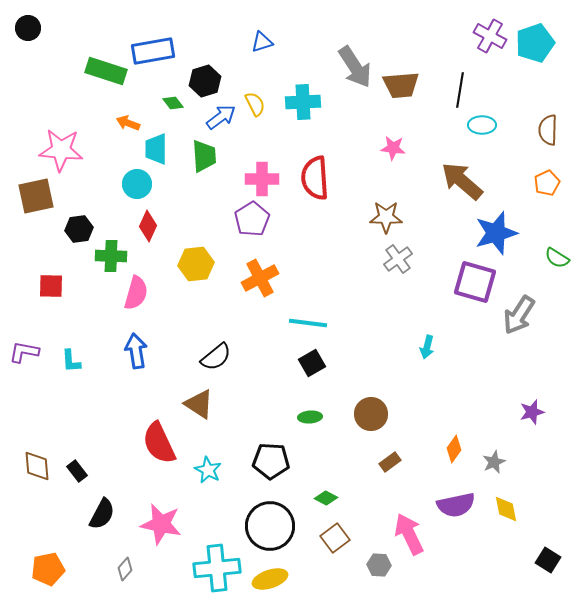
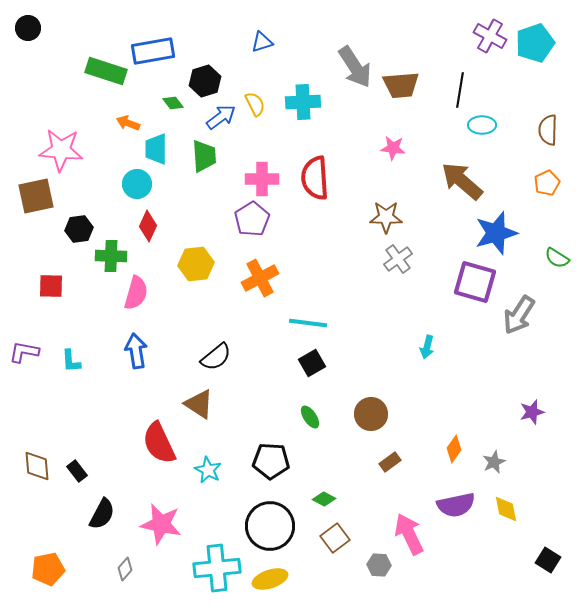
green ellipse at (310, 417): rotated 60 degrees clockwise
green diamond at (326, 498): moved 2 px left, 1 px down
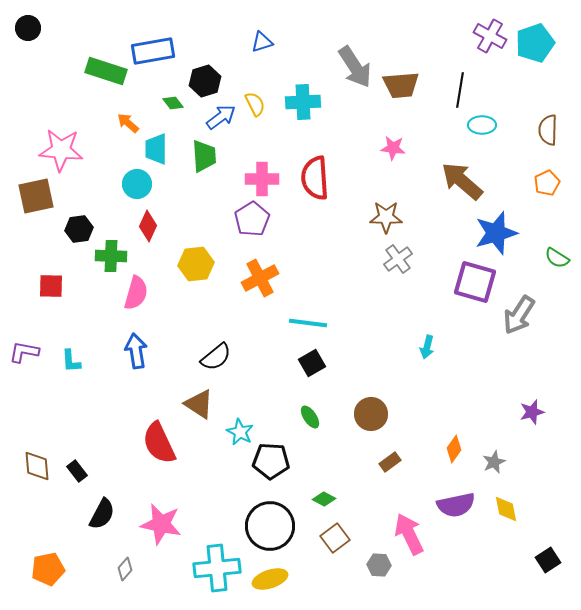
orange arrow at (128, 123): rotated 20 degrees clockwise
cyan star at (208, 470): moved 32 px right, 38 px up
black square at (548, 560): rotated 25 degrees clockwise
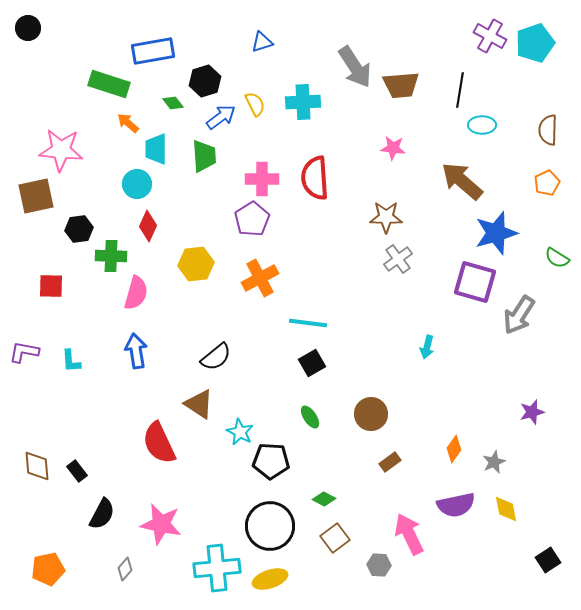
green rectangle at (106, 71): moved 3 px right, 13 px down
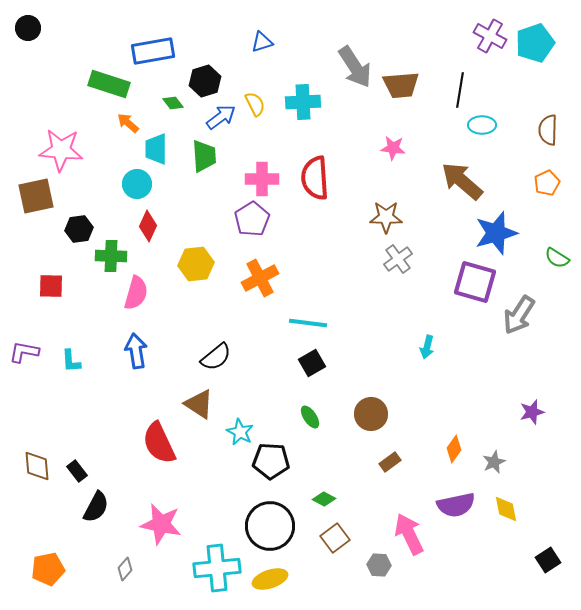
black semicircle at (102, 514): moved 6 px left, 7 px up
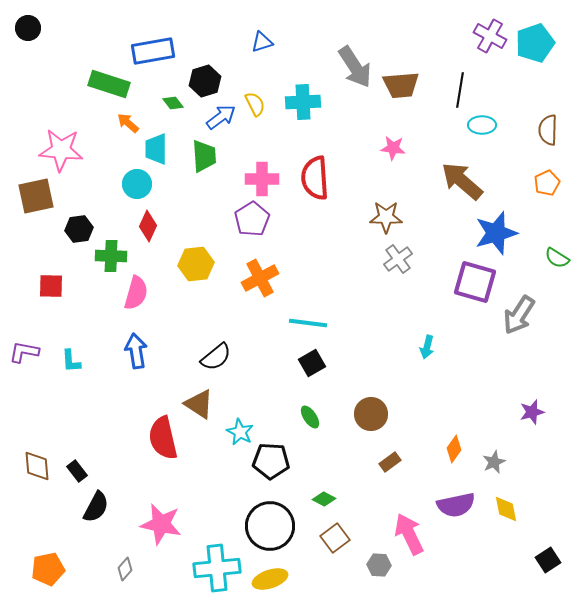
red semicircle at (159, 443): moved 4 px right, 5 px up; rotated 12 degrees clockwise
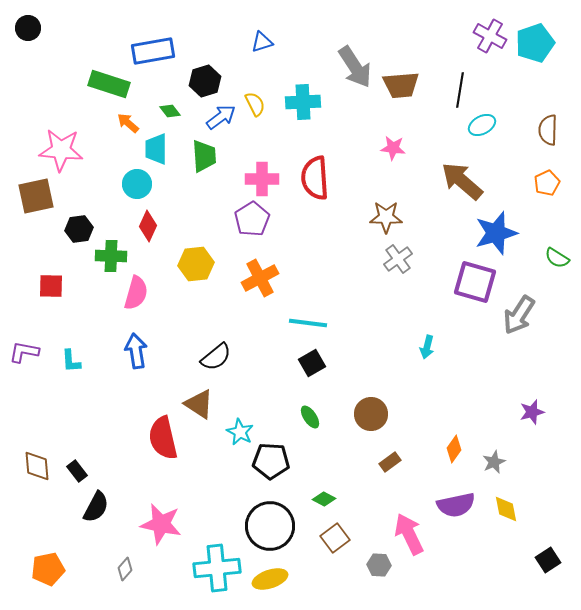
green diamond at (173, 103): moved 3 px left, 8 px down
cyan ellipse at (482, 125): rotated 28 degrees counterclockwise
